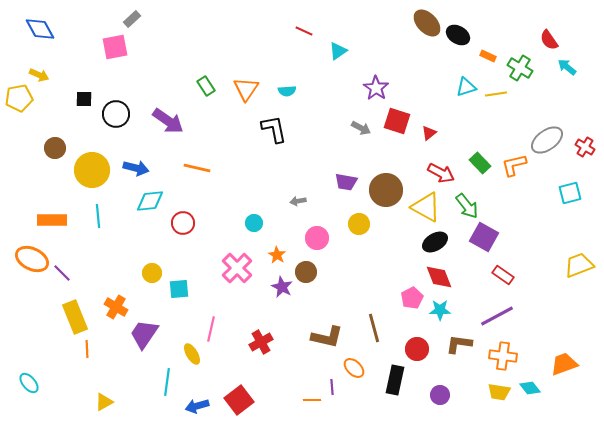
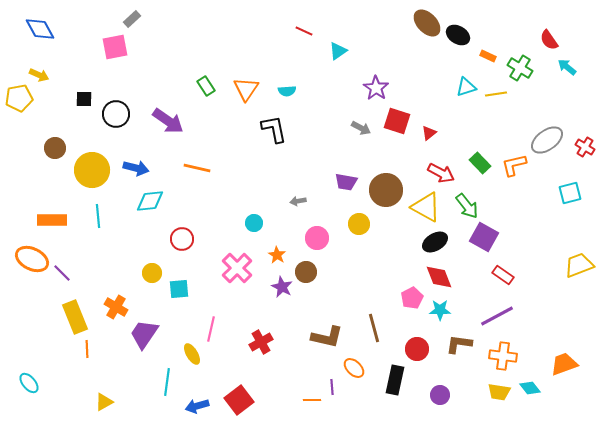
red circle at (183, 223): moved 1 px left, 16 px down
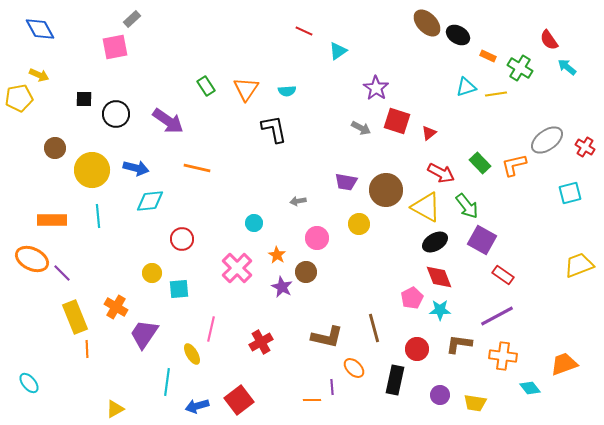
purple square at (484, 237): moved 2 px left, 3 px down
yellow trapezoid at (499, 392): moved 24 px left, 11 px down
yellow triangle at (104, 402): moved 11 px right, 7 px down
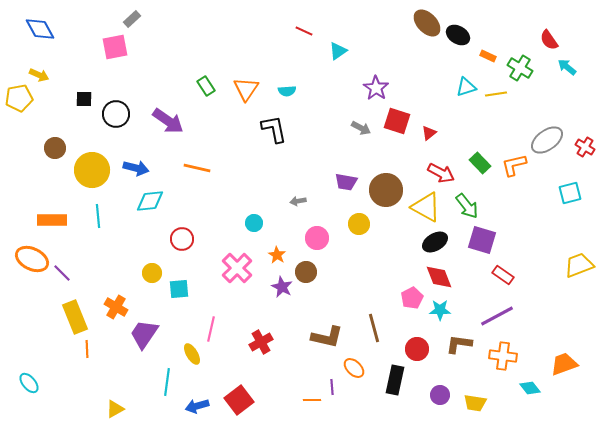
purple square at (482, 240): rotated 12 degrees counterclockwise
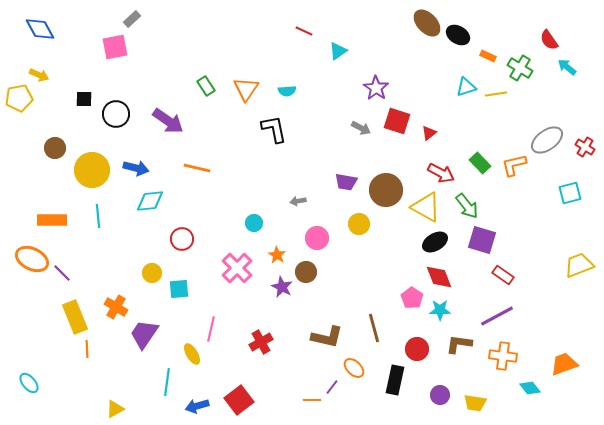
pink pentagon at (412, 298): rotated 10 degrees counterclockwise
purple line at (332, 387): rotated 42 degrees clockwise
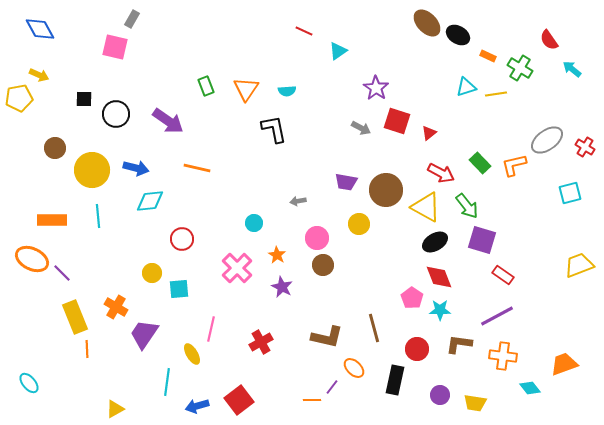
gray rectangle at (132, 19): rotated 18 degrees counterclockwise
pink square at (115, 47): rotated 24 degrees clockwise
cyan arrow at (567, 67): moved 5 px right, 2 px down
green rectangle at (206, 86): rotated 12 degrees clockwise
brown circle at (306, 272): moved 17 px right, 7 px up
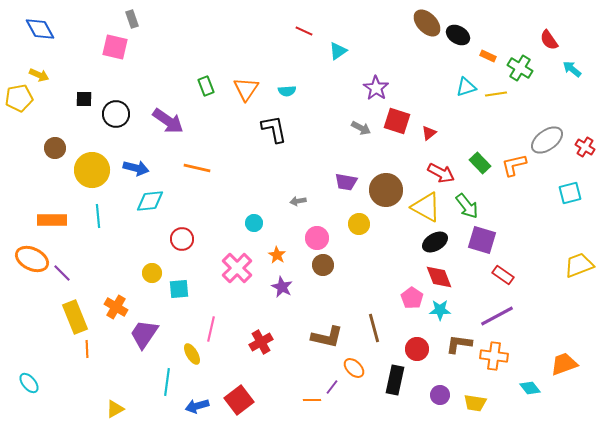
gray rectangle at (132, 19): rotated 48 degrees counterclockwise
orange cross at (503, 356): moved 9 px left
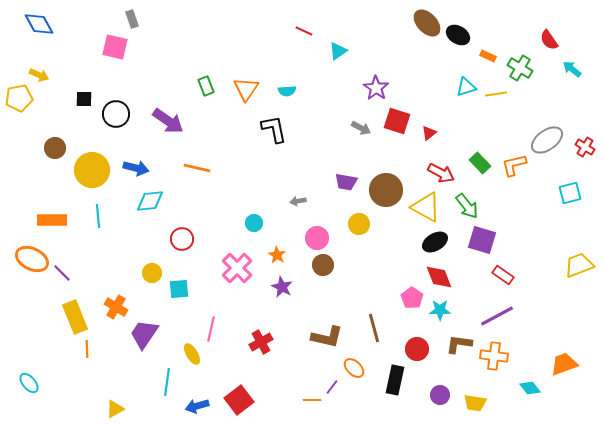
blue diamond at (40, 29): moved 1 px left, 5 px up
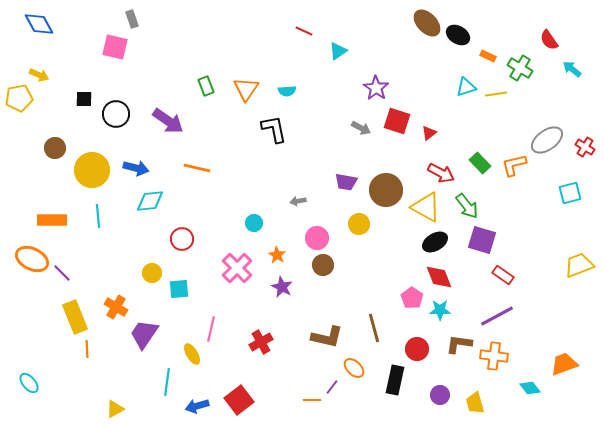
yellow trapezoid at (475, 403): rotated 65 degrees clockwise
